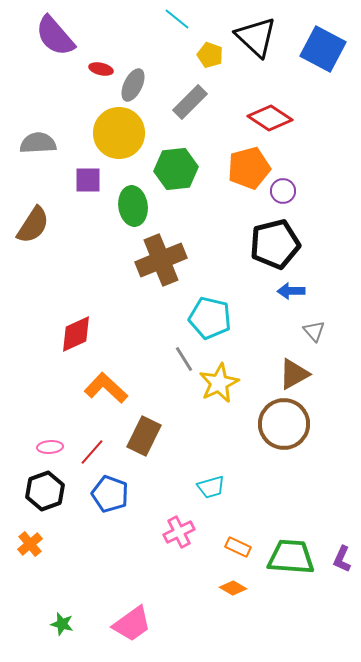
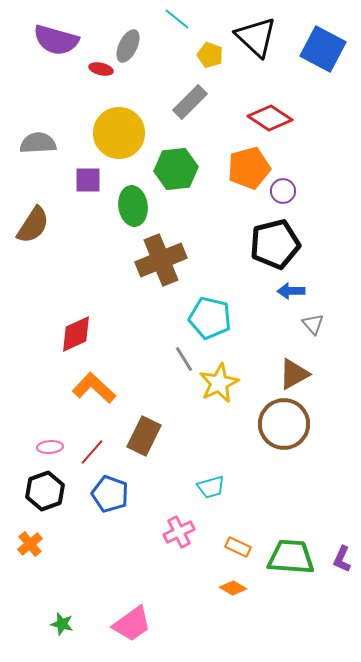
purple semicircle at (55, 36): moved 1 px right, 4 px down; rotated 33 degrees counterclockwise
gray ellipse at (133, 85): moved 5 px left, 39 px up
gray triangle at (314, 331): moved 1 px left, 7 px up
orange L-shape at (106, 388): moved 12 px left
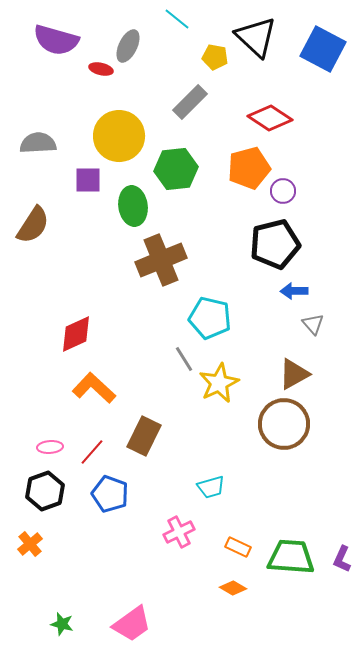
yellow pentagon at (210, 55): moved 5 px right, 2 px down; rotated 10 degrees counterclockwise
yellow circle at (119, 133): moved 3 px down
blue arrow at (291, 291): moved 3 px right
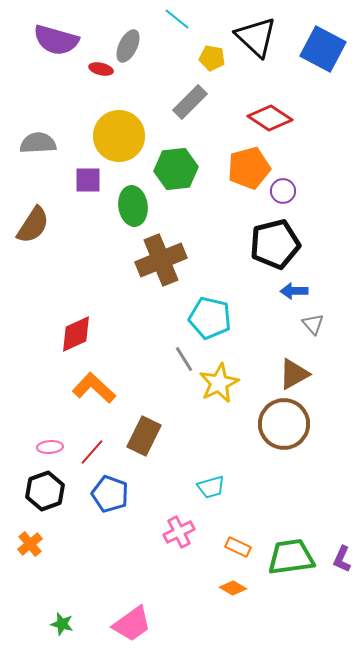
yellow pentagon at (215, 57): moved 3 px left, 1 px down
green trapezoid at (291, 557): rotated 12 degrees counterclockwise
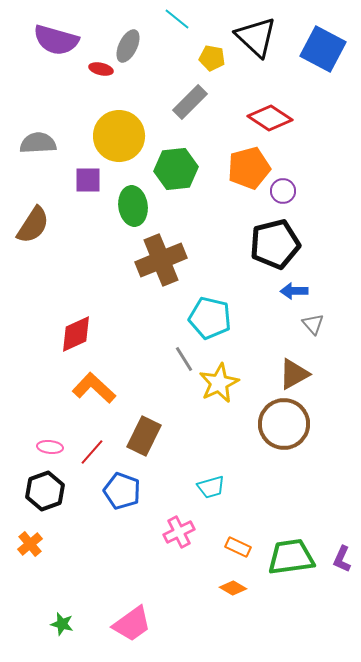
pink ellipse at (50, 447): rotated 10 degrees clockwise
blue pentagon at (110, 494): moved 12 px right, 3 px up
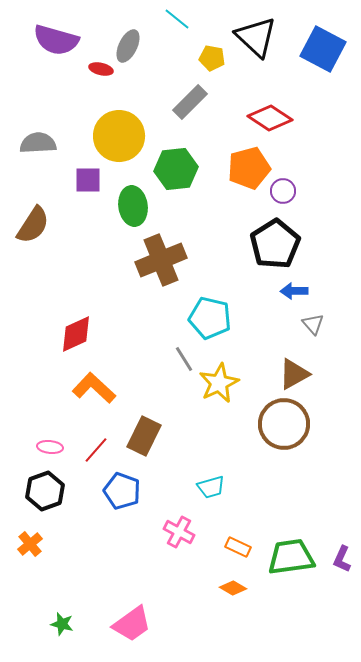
black pentagon at (275, 244): rotated 18 degrees counterclockwise
red line at (92, 452): moved 4 px right, 2 px up
pink cross at (179, 532): rotated 36 degrees counterclockwise
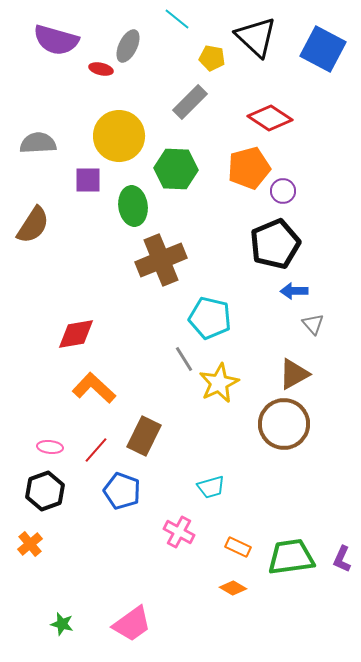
green hexagon at (176, 169): rotated 9 degrees clockwise
black pentagon at (275, 244): rotated 9 degrees clockwise
red diamond at (76, 334): rotated 15 degrees clockwise
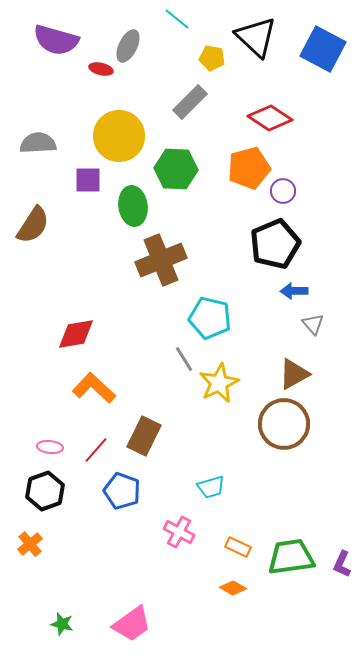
purple L-shape at (342, 559): moved 5 px down
